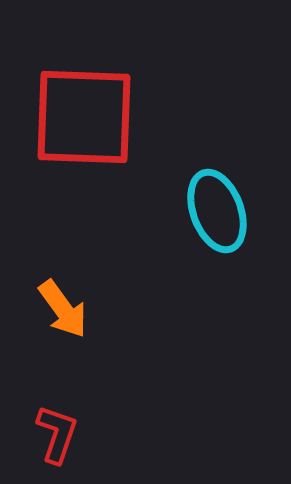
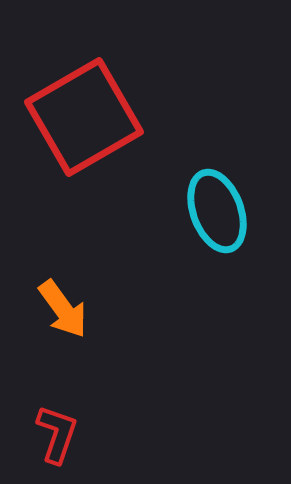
red square: rotated 32 degrees counterclockwise
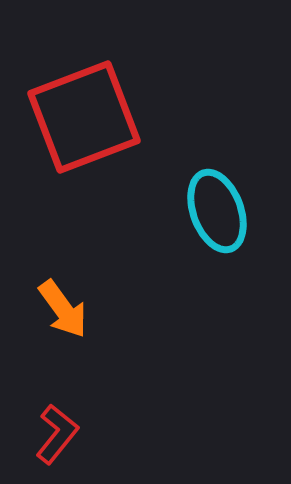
red square: rotated 9 degrees clockwise
red L-shape: rotated 20 degrees clockwise
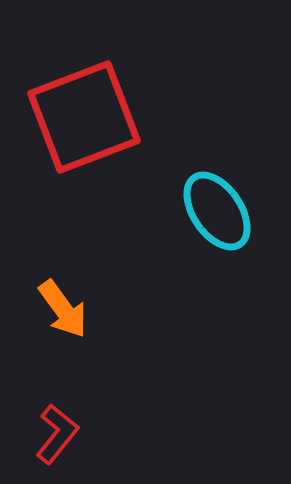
cyan ellipse: rotated 14 degrees counterclockwise
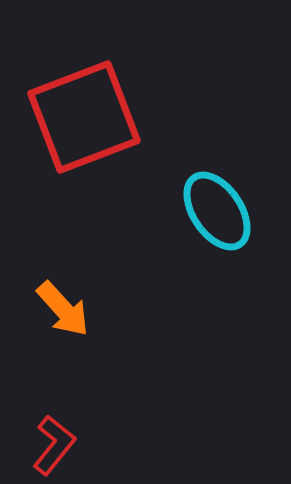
orange arrow: rotated 6 degrees counterclockwise
red L-shape: moved 3 px left, 11 px down
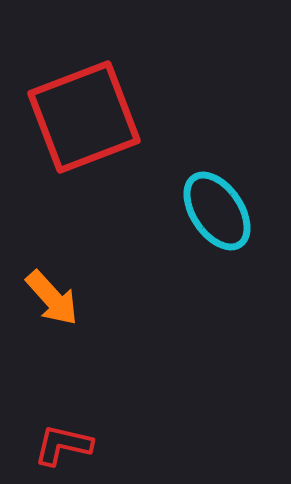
orange arrow: moved 11 px left, 11 px up
red L-shape: moved 9 px right; rotated 116 degrees counterclockwise
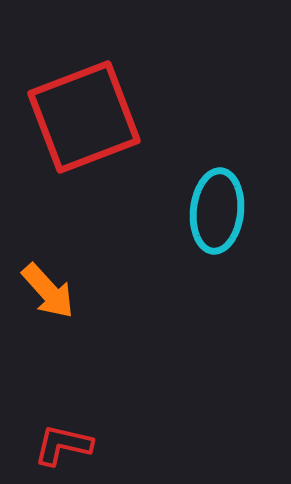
cyan ellipse: rotated 40 degrees clockwise
orange arrow: moved 4 px left, 7 px up
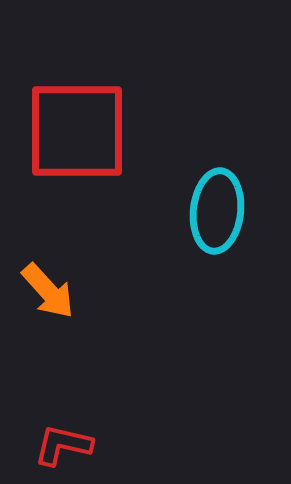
red square: moved 7 px left, 14 px down; rotated 21 degrees clockwise
